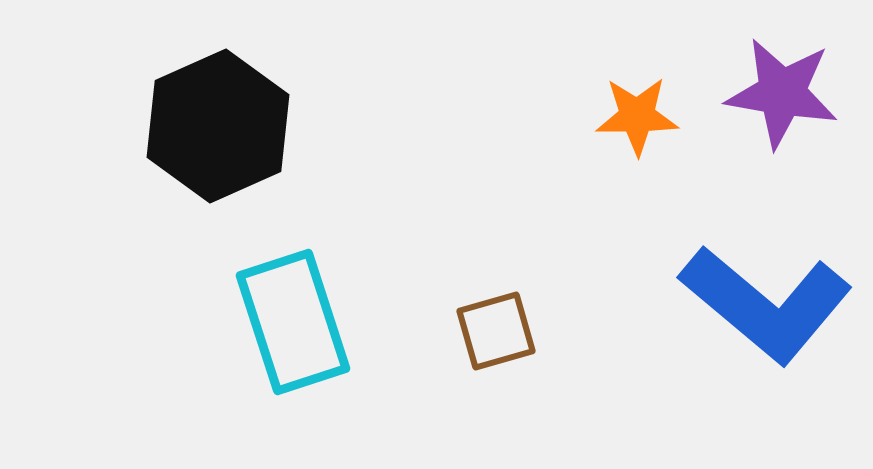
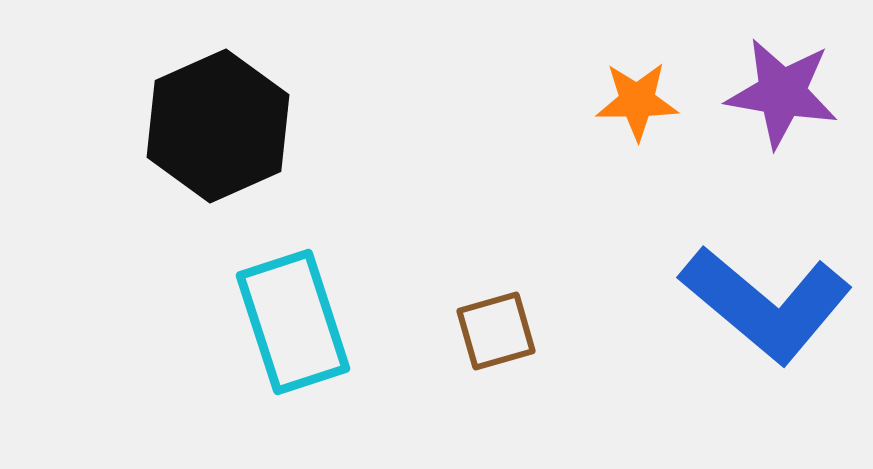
orange star: moved 15 px up
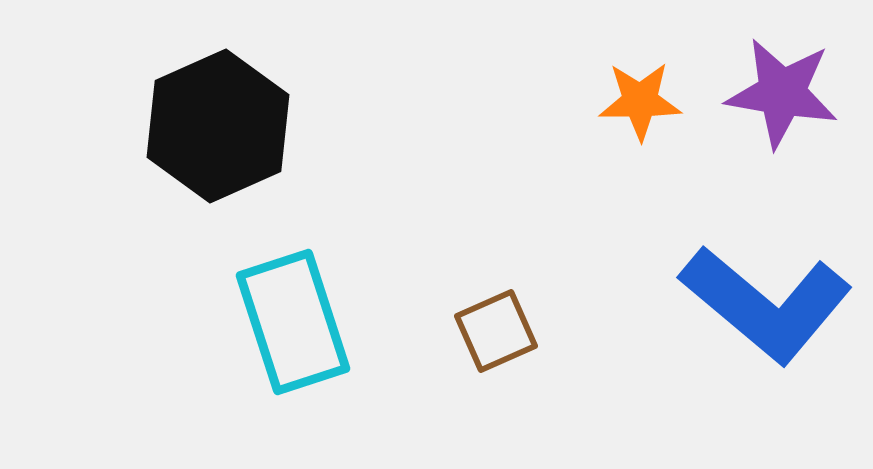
orange star: moved 3 px right
brown square: rotated 8 degrees counterclockwise
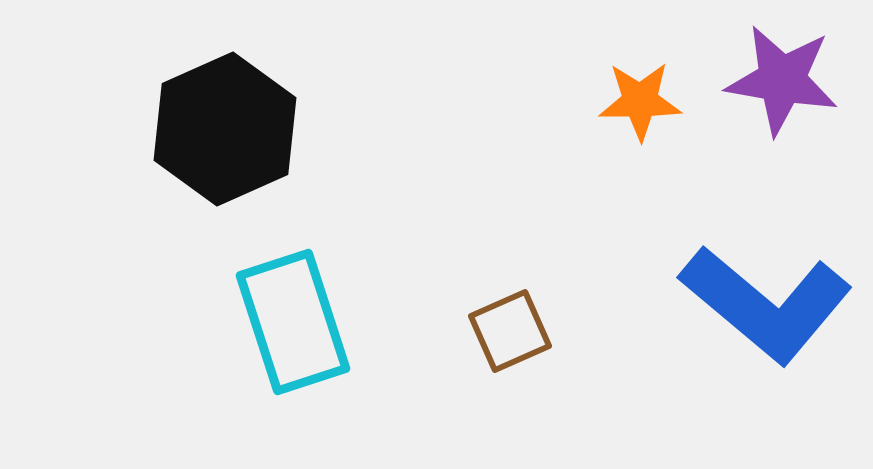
purple star: moved 13 px up
black hexagon: moved 7 px right, 3 px down
brown square: moved 14 px right
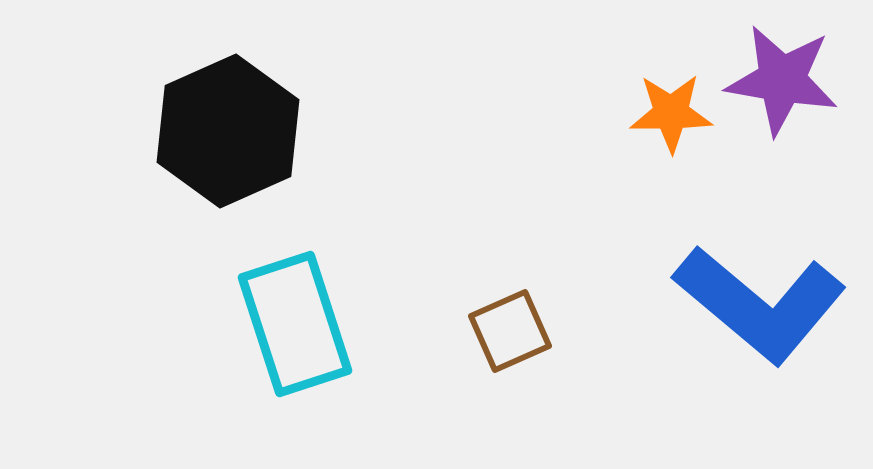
orange star: moved 31 px right, 12 px down
black hexagon: moved 3 px right, 2 px down
blue L-shape: moved 6 px left
cyan rectangle: moved 2 px right, 2 px down
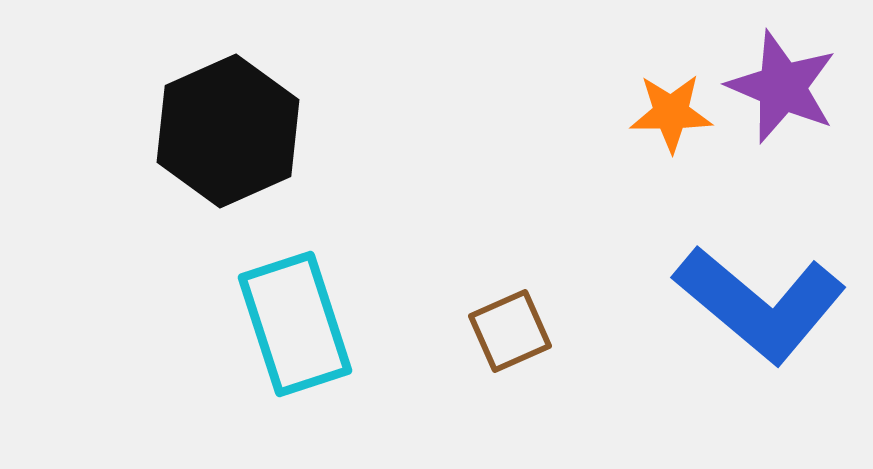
purple star: moved 7 px down; rotated 13 degrees clockwise
